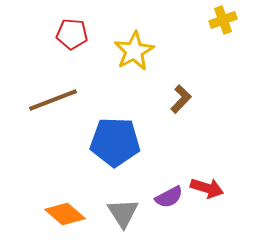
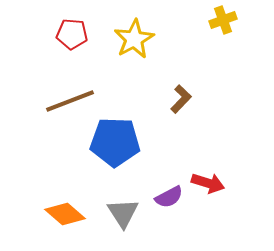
yellow star: moved 12 px up
brown line: moved 17 px right, 1 px down
red arrow: moved 1 px right, 5 px up
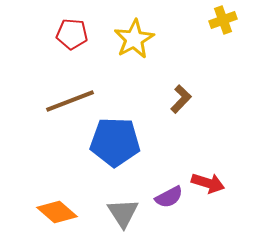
orange diamond: moved 8 px left, 2 px up
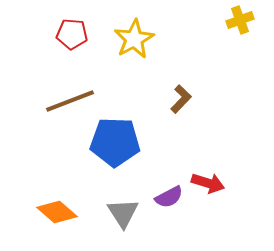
yellow cross: moved 17 px right
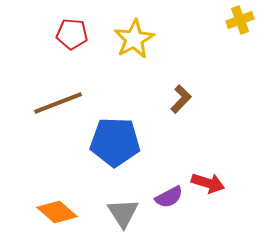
brown line: moved 12 px left, 2 px down
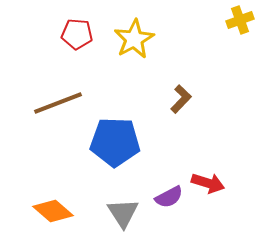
red pentagon: moved 5 px right
orange diamond: moved 4 px left, 1 px up
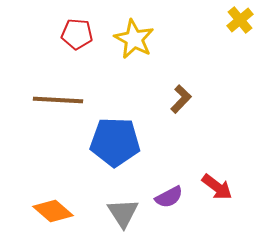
yellow cross: rotated 20 degrees counterclockwise
yellow star: rotated 15 degrees counterclockwise
brown line: moved 3 px up; rotated 24 degrees clockwise
red arrow: moved 9 px right, 4 px down; rotated 20 degrees clockwise
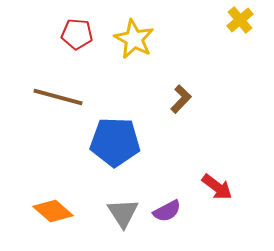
brown line: moved 3 px up; rotated 12 degrees clockwise
purple semicircle: moved 2 px left, 14 px down
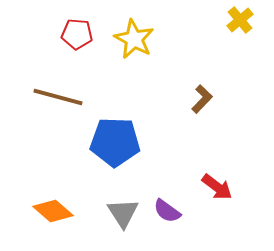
brown L-shape: moved 21 px right
purple semicircle: rotated 64 degrees clockwise
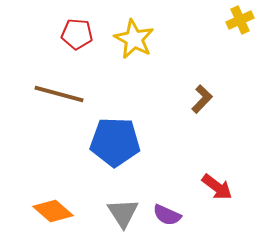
yellow cross: rotated 16 degrees clockwise
brown line: moved 1 px right, 3 px up
purple semicircle: moved 4 px down; rotated 12 degrees counterclockwise
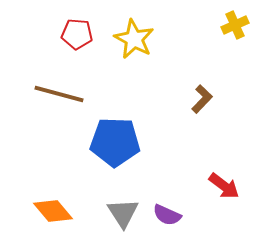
yellow cross: moved 5 px left, 5 px down
red arrow: moved 7 px right, 1 px up
orange diamond: rotated 9 degrees clockwise
